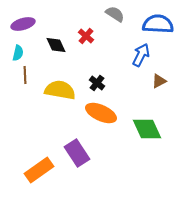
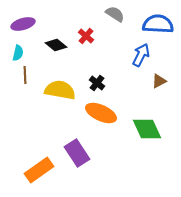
black diamond: rotated 25 degrees counterclockwise
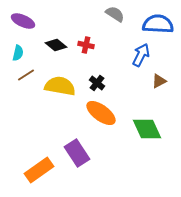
purple ellipse: moved 3 px up; rotated 40 degrees clockwise
red cross: moved 9 px down; rotated 28 degrees counterclockwise
brown line: moved 1 px right; rotated 60 degrees clockwise
yellow semicircle: moved 4 px up
orange ellipse: rotated 12 degrees clockwise
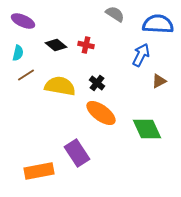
orange rectangle: moved 1 px down; rotated 24 degrees clockwise
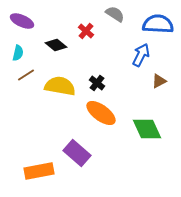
purple ellipse: moved 1 px left
red cross: moved 14 px up; rotated 28 degrees clockwise
purple rectangle: rotated 16 degrees counterclockwise
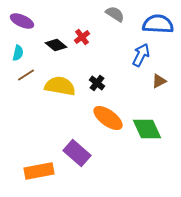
red cross: moved 4 px left, 6 px down; rotated 14 degrees clockwise
orange ellipse: moved 7 px right, 5 px down
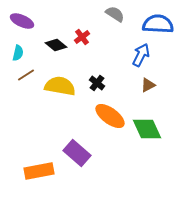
brown triangle: moved 11 px left, 4 px down
orange ellipse: moved 2 px right, 2 px up
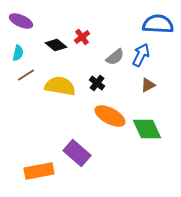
gray semicircle: moved 43 px down; rotated 108 degrees clockwise
purple ellipse: moved 1 px left
orange ellipse: rotated 8 degrees counterclockwise
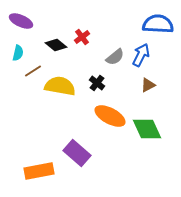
brown line: moved 7 px right, 4 px up
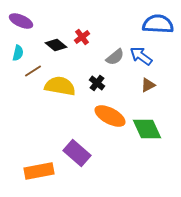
blue arrow: moved 1 px down; rotated 80 degrees counterclockwise
